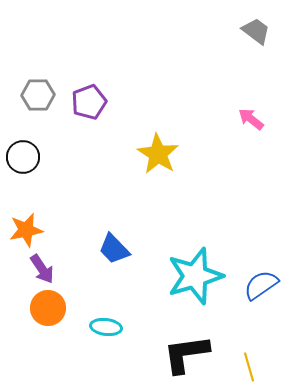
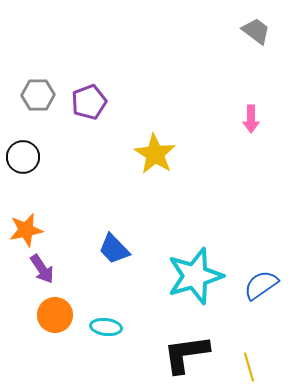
pink arrow: rotated 128 degrees counterclockwise
yellow star: moved 3 px left
orange circle: moved 7 px right, 7 px down
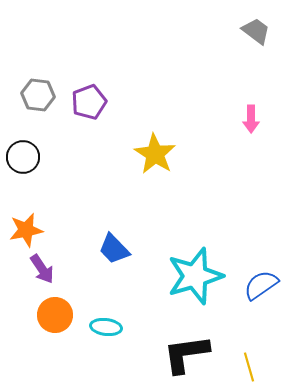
gray hexagon: rotated 8 degrees clockwise
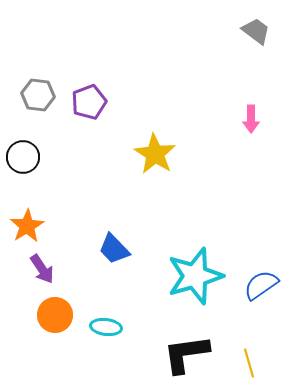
orange star: moved 1 px right, 4 px up; rotated 20 degrees counterclockwise
yellow line: moved 4 px up
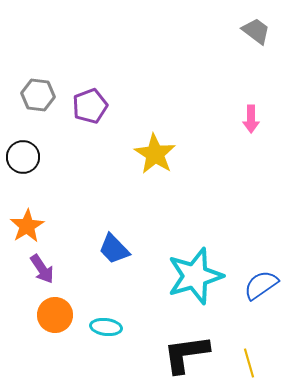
purple pentagon: moved 1 px right, 4 px down
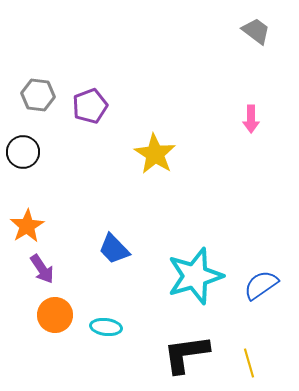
black circle: moved 5 px up
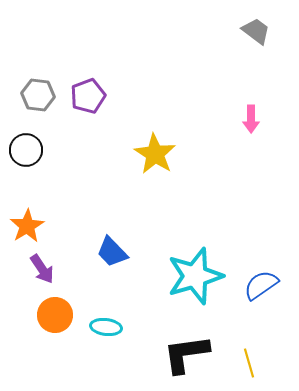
purple pentagon: moved 2 px left, 10 px up
black circle: moved 3 px right, 2 px up
blue trapezoid: moved 2 px left, 3 px down
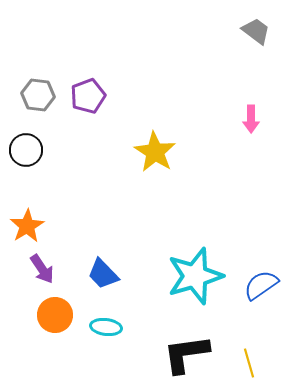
yellow star: moved 2 px up
blue trapezoid: moved 9 px left, 22 px down
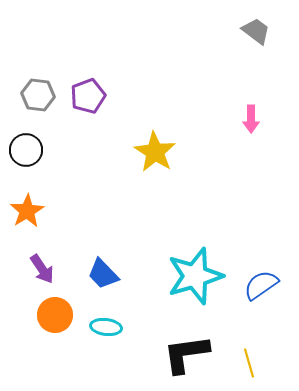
orange star: moved 15 px up
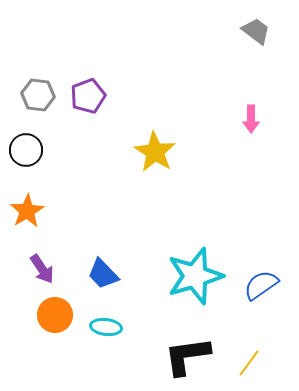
black L-shape: moved 1 px right, 2 px down
yellow line: rotated 52 degrees clockwise
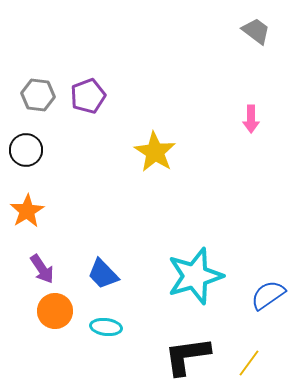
blue semicircle: moved 7 px right, 10 px down
orange circle: moved 4 px up
